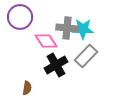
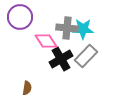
black cross: moved 5 px right, 6 px up
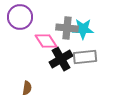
gray rectangle: moved 1 px left, 1 px down; rotated 40 degrees clockwise
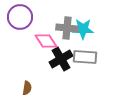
gray rectangle: rotated 10 degrees clockwise
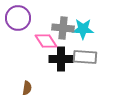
purple circle: moved 2 px left, 1 px down
gray cross: moved 4 px left
black cross: rotated 30 degrees clockwise
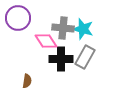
cyan star: rotated 15 degrees clockwise
gray rectangle: rotated 65 degrees counterclockwise
brown semicircle: moved 7 px up
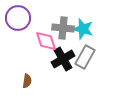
pink diamond: rotated 15 degrees clockwise
black cross: moved 2 px right; rotated 30 degrees counterclockwise
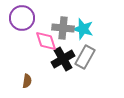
purple circle: moved 4 px right
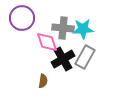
cyan star: rotated 20 degrees counterclockwise
pink diamond: moved 1 px right, 1 px down
brown semicircle: moved 16 px right
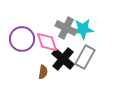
purple circle: moved 21 px down
gray cross: moved 3 px right; rotated 20 degrees clockwise
black cross: rotated 20 degrees counterclockwise
brown semicircle: moved 9 px up
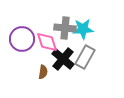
gray cross: moved 1 px left; rotated 20 degrees counterclockwise
